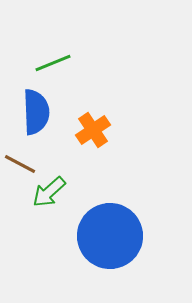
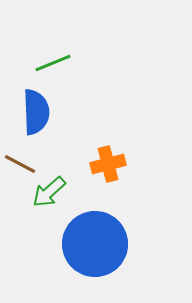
orange cross: moved 15 px right, 34 px down; rotated 20 degrees clockwise
blue circle: moved 15 px left, 8 px down
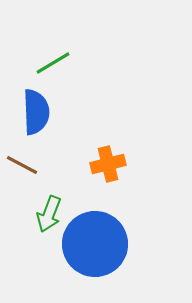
green line: rotated 9 degrees counterclockwise
brown line: moved 2 px right, 1 px down
green arrow: moved 22 px down; rotated 27 degrees counterclockwise
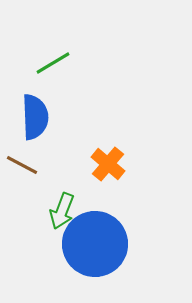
blue semicircle: moved 1 px left, 5 px down
orange cross: rotated 36 degrees counterclockwise
green arrow: moved 13 px right, 3 px up
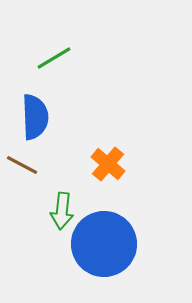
green line: moved 1 px right, 5 px up
green arrow: rotated 15 degrees counterclockwise
blue circle: moved 9 px right
